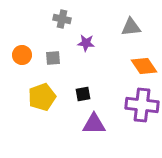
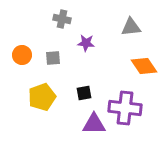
black square: moved 1 px right, 1 px up
purple cross: moved 17 px left, 3 px down
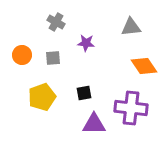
gray cross: moved 6 px left, 3 px down; rotated 18 degrees clockwise
purple cross: moved 6 px right
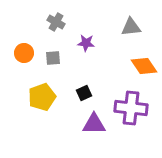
orange circle: moved 2 px right, 2 px up
black square: rotated 14 degrees counterclockwise
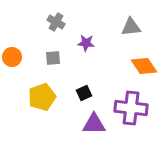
orange circle: moved 12 px left, 4 px down
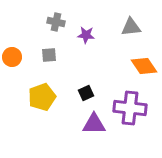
gray cross: rotated 18 degrees counterclockwise
purple star: moved 8 px up
gray square: moved 4 px left, 3 px up
black square: moved 2 px right
purple cross: moved 1 px left
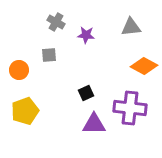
gray cross: rotated 18 degrees clockwise
orange circle: moved 7 px right, 13 px down
orange diamond: rotated 28 degrees counterclockwise
yellow pentagon: moved 17 px left, 14 px down
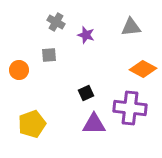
purple star: rotated 12 degrees clockwise
orange diamond: moved 1 px left, 3 px down
yellow pentagon: moved 7 px right, 13 px down
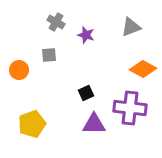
gray triangle: rotated 15 degrees counterclockwise
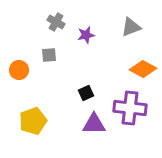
purple star: rotated 30 degrees counterclockwise
yellow pentagon: moved 1 px right, 3 px up
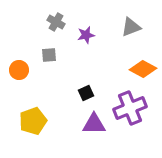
purple cross: rotated 28 degrees counterclockwise
